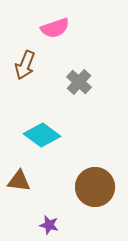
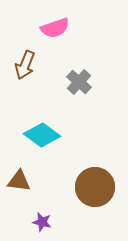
purple star: moved 7 px left, 3 px up
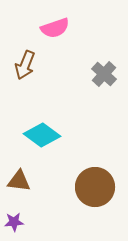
gray cross: moved 25 px right, 8 px up
purple star: moved 28 px left; rotated 18 degrees counterclockwise
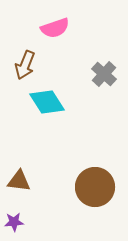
cyan diamond: moved 5 px right, 33 px up; rotated 21 degrees clockwise
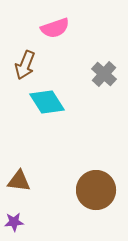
brown circle: moved 1 px right, 3 px down
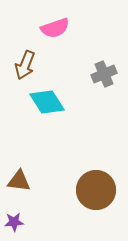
gray cross: rotated 25 degrees clockwise
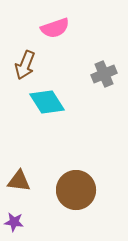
brown circle: moved 20 px left
purple star: rotated 12 degrees clockwise
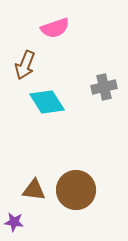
gray cross: moved 13 px down; rotated 10 degrees clockwise
brown triangle: moved 15 px right, 9 px down
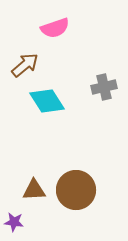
brown arrow: rotated 152 degrees counterclockwise
cyan diamond: moved 1 px up
brown triangle: rotated 10 degrees counterclockwise
